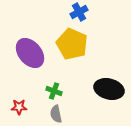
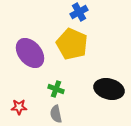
green cross: moved 2 px right, 2 px up
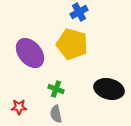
yellow pentagon: rotated 8 degrees counterclockwise
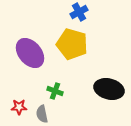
green cross: moved 1 px left, 2 px down
gray semicircle: moved 14 px left
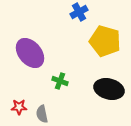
yellow pentagon: moved 33 px right, 3 px up
green cross: moved 5 px right, 10 px up
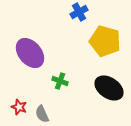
black ellipse: moved 1 px up; rotated 20 degrees clockwise
red star: rotated 21 degrees clockwise
gray semicircle: rotated 12 degrees counterclockwise
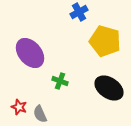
gray semicircle: moved 2 px left
